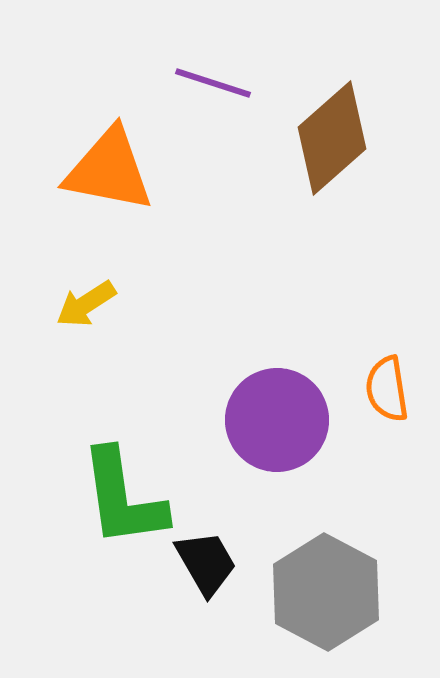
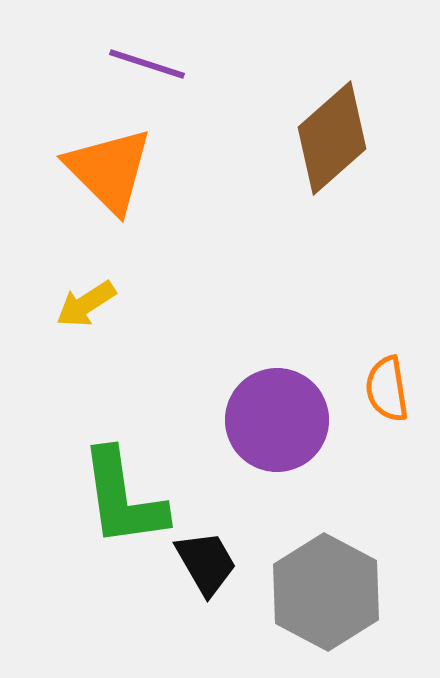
purple line: moved 66 px left, 19 px up
orange triangle: rotated 34 degrees clockwise
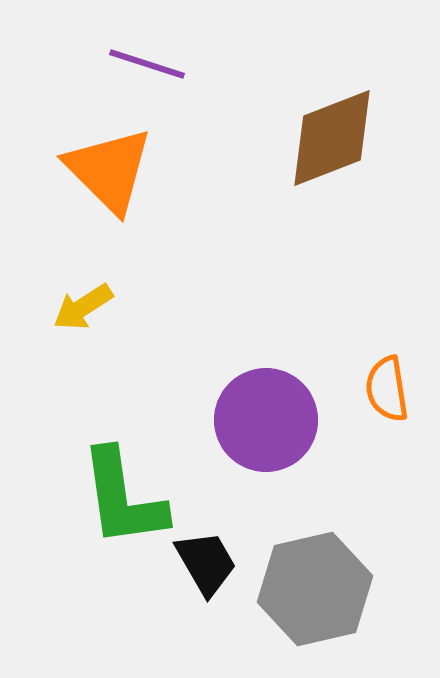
brown diamond: rotated 20 degrees clockwise
yellow arrow: moved 3 px left, 3 px down
purple circle: moved 11 px left
gray hexagon: moved 11 px left, 3 px up; rotated 19 degrees clockwise
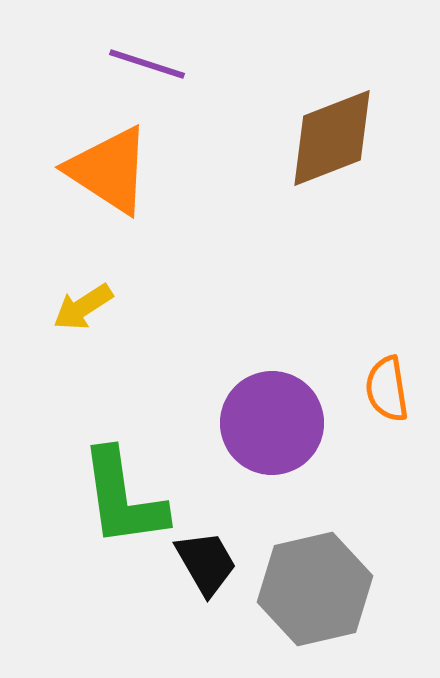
orange triangle: rotated 12 degrees counterclockwise
purple circle: moved 6 px right, 3 px down
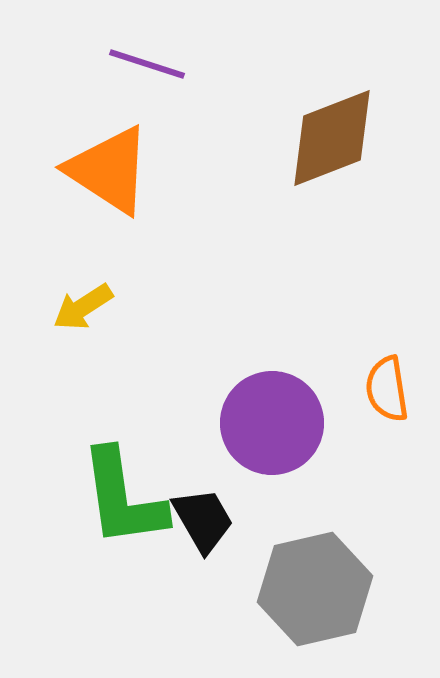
black trapezoid: moved 3 px left, 43 px up
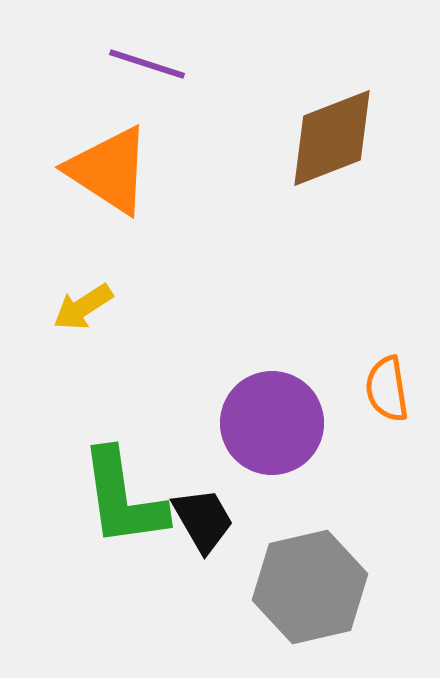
gray hexagon: moved 5 px left, 2 px up
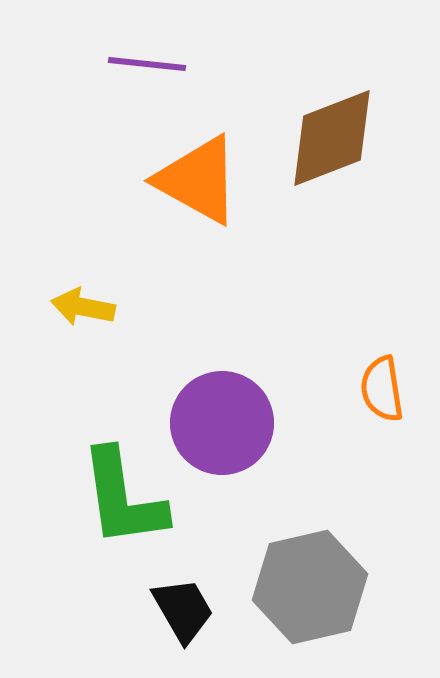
purple line: rotated 12 degrees counterclockwise
orange triangle: moved 89 px right, 10 px down; rotated 4 degrees counterclockwise
yellow arrow: rotated 44 degrees clockwise
orange semicircle: moved 5 px left
purple circle: moved 50 px left
black trapezoid: moved 20 px left, 90 px down
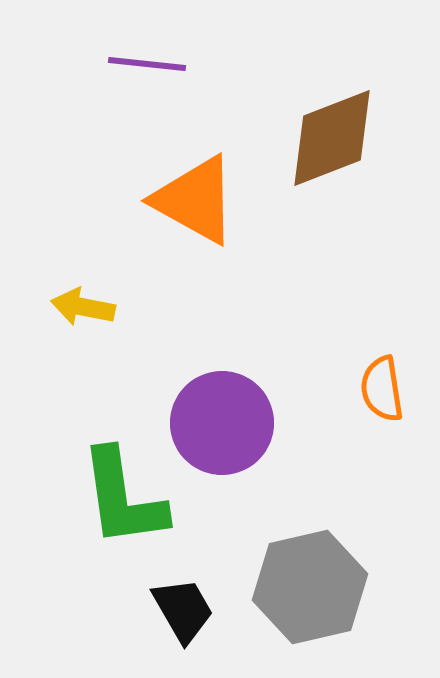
orange triangle: moved 3 px left, 20 px down
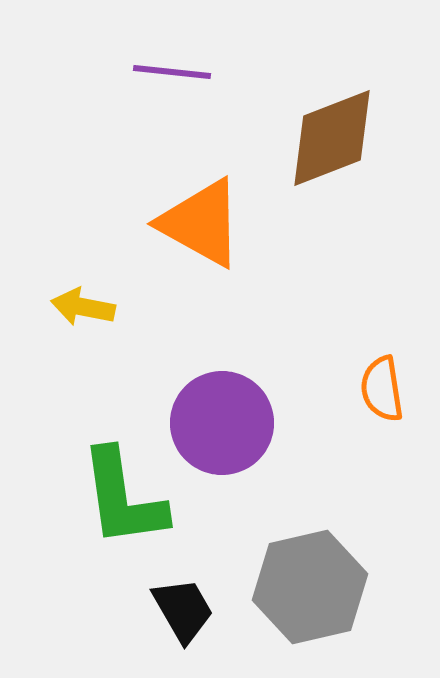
purple line: moved 25 px right, 8 px down
orange triangle: moved 6 px right, 23 px down
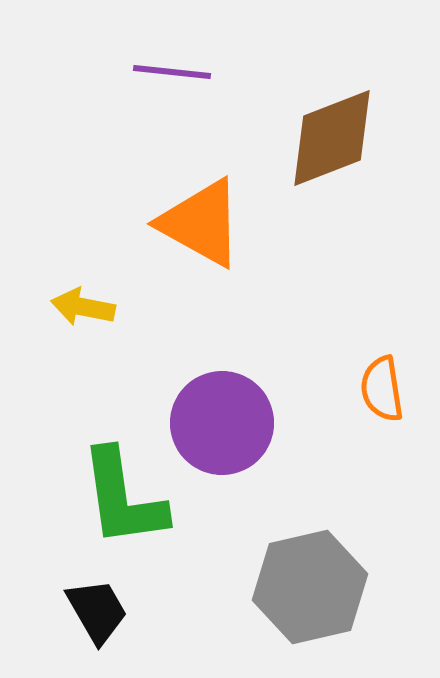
black trapezoid: moved 86 px left, 1 px down
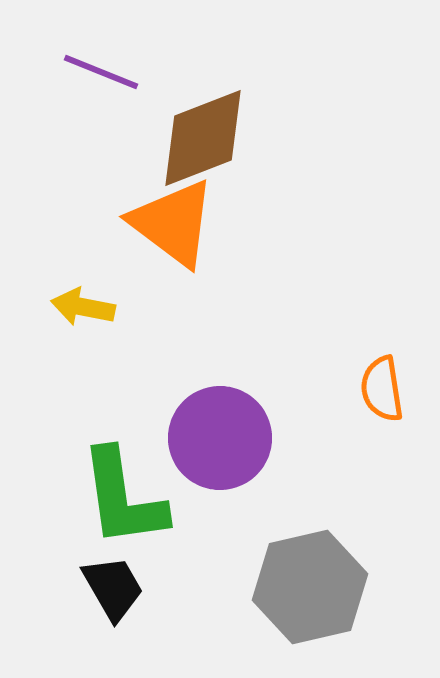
purple line: moved 71 px left; rotated 16 degrees clockwise
brown diamond: moved 129 px left
orange triangle: moved 28 px left; rotated 8 degrees clockwise
purple circle: moved 2 px left, 15 px down
black trapezoid: moved 16 px right, 23 px up
